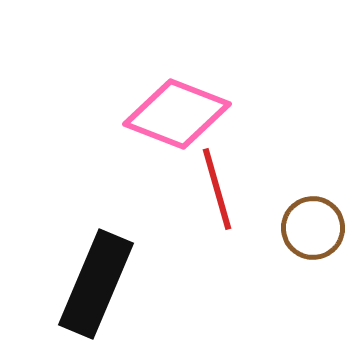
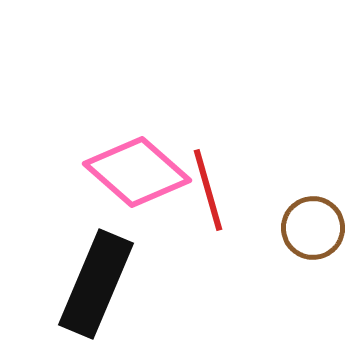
pink diamond: moved 40 px left, 58 px down; rotated 20 degrees clockwise
red line: moved 9 px left, 1 px down
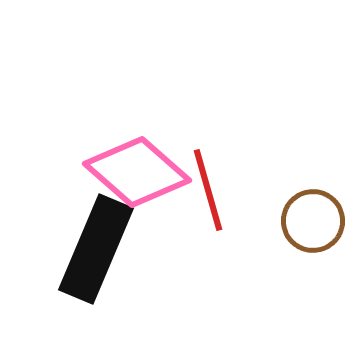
brown circle: moved 7 px up
black rectangle: moved 35 px up
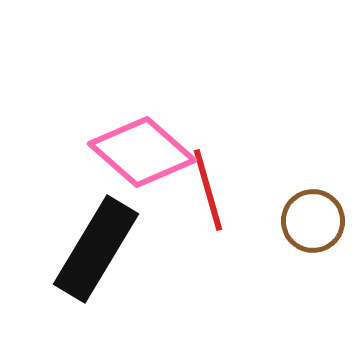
pink diamond: moved 5 px right, 20 px up
black rectangle: rotated 8 degrees clockwise
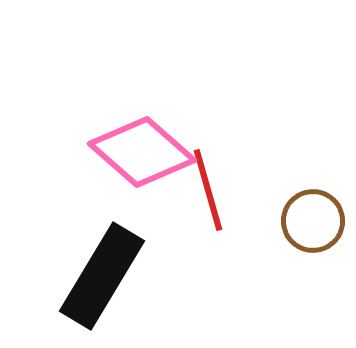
black rectangle: moved 6 px right, 27 px down
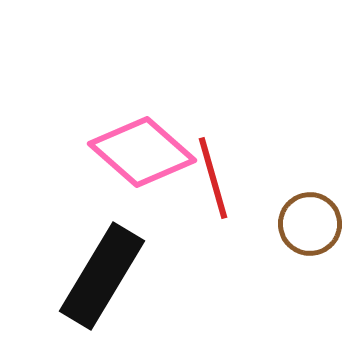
red line: moved 5 px right, 12 px up
brown circle: moved 3 px left, 3 px down
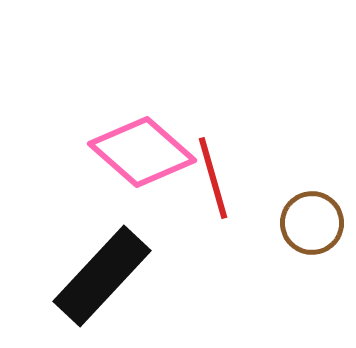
brown circle: moved 2 px right, 1 px up
black rectangle: rotated 12 degrees clockwise
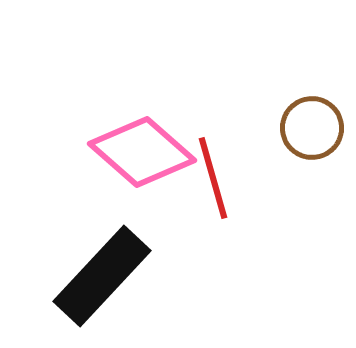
brown circle: moved 95 px up
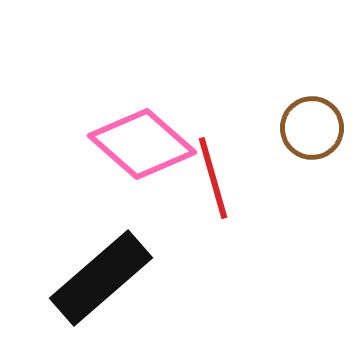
pink diamond: moved 8 px up
black rectangle: moved 1 px left, 2 px down; rotated 6 degrees clockwise
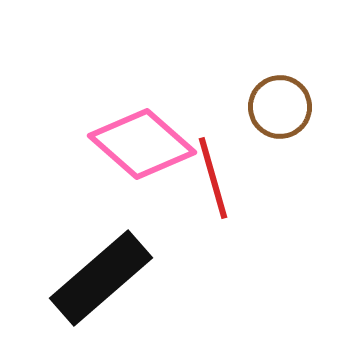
brown circle: moved 32 px left, 21 px up
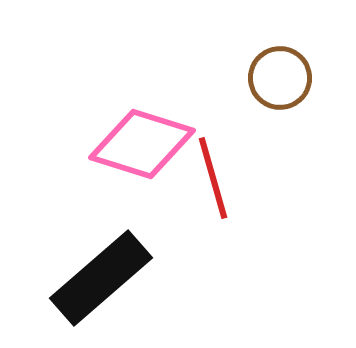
brown circle: moved 29 px up
pink diamond: rotated 24 degrees counterclockwise
